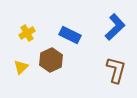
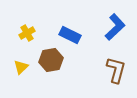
brown hexagon: rotated 15 degrees clockwise
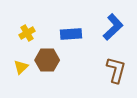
blue L-shape: moved 2 px left
blue rectangle: moved 1 px right, 1 px up; rotated 30 degrees counterclockwise
brown hexagon: moved 4 px left; rotated 10 degrees clockwise
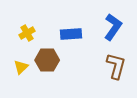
blue L-shape: rotated 12 degrees counterclockwise
brown L-shape: moved 4 px up
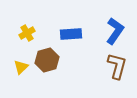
blue L-shape: moved 2 px right, 4 px down
brown hexagon: rotated 15 degrees counterclockwise
brown L-shape: moved 1 px right
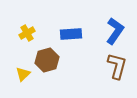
yellow triangle: moved 2 px right, 7 px down
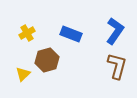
blue rectangle: rotated 25 degrees clockwise
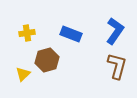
yellow cross: rotated 21 degrees clockwise
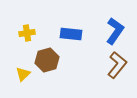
blue rectangle: rotated 15 degrees counterclockwise
brown L-shape: moved 1 px up; rotated 24 degrees clockwise
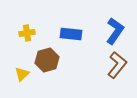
yellow triangle: moved 1 px left
